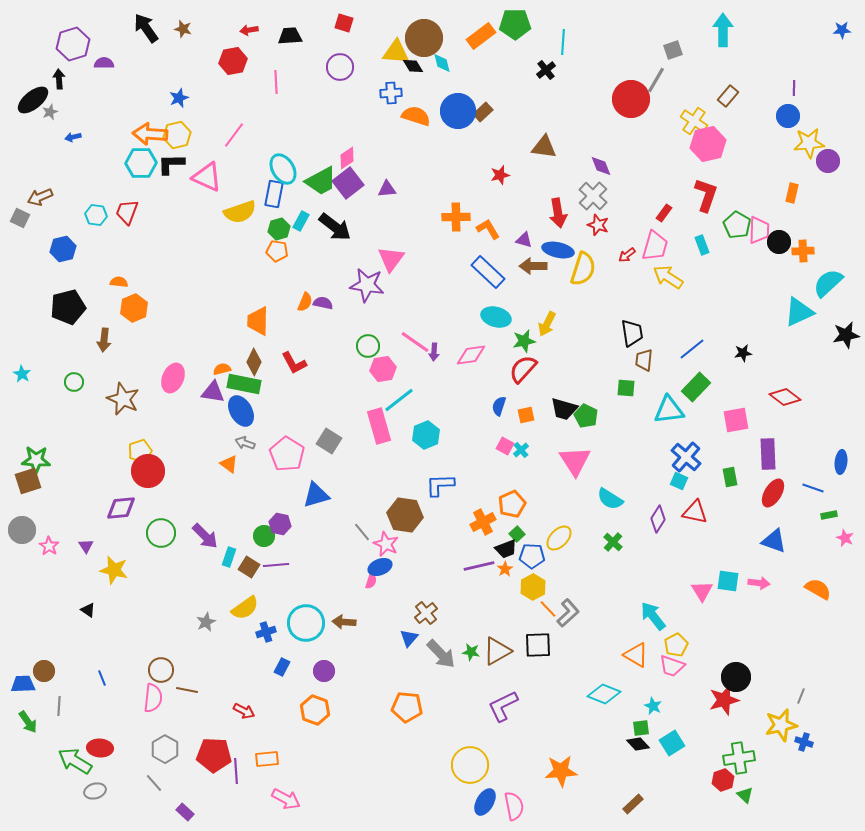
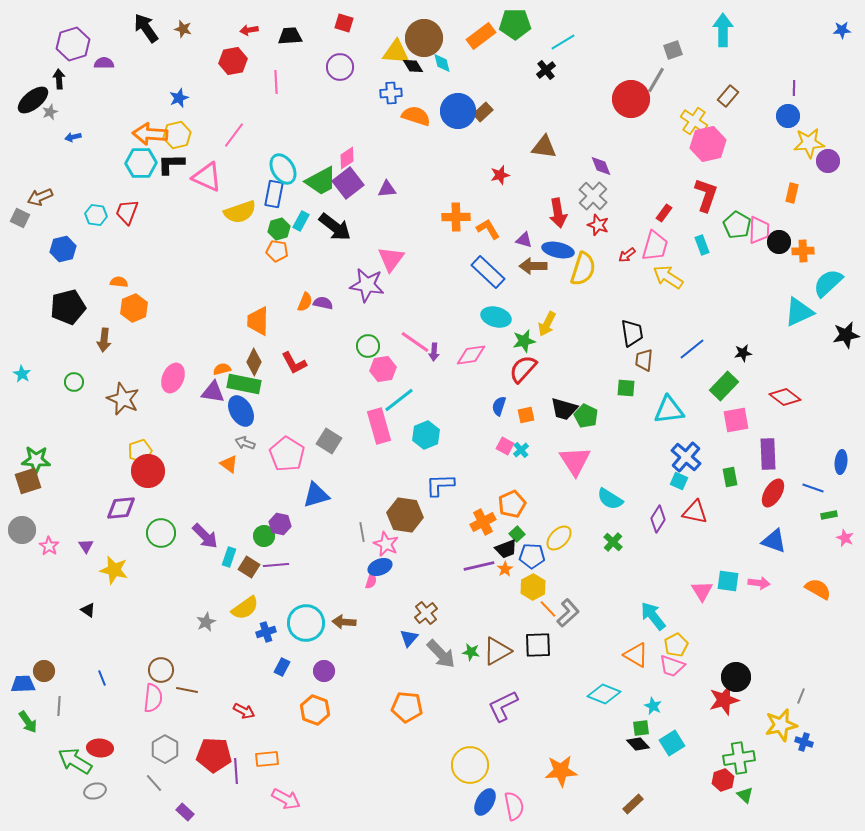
cyan line at (563, 42): rotated 55 degrees clockwise
green rectangle at (696, 387): moved 28 px right, 1 px up
gray line at (362, 532): rotated 30 degrees clockwise
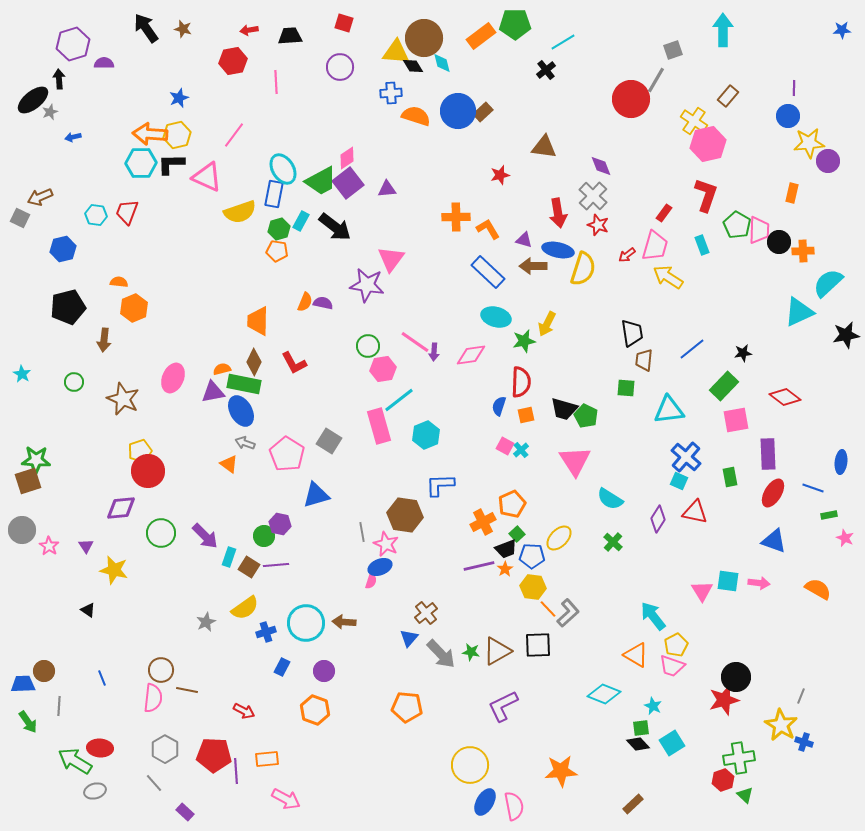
red semicircle at (523, 369): moved 2 px left, 13 px down; rotated 140 degrees clockwise
purple triangle at (213, 392): rotated 20 degrees counterclockwise
yellow hexagon at (533, 587): rotated 25 degrees counterclockwise
yellow star at (781, 725): rotated 28 degrees counterclockwise
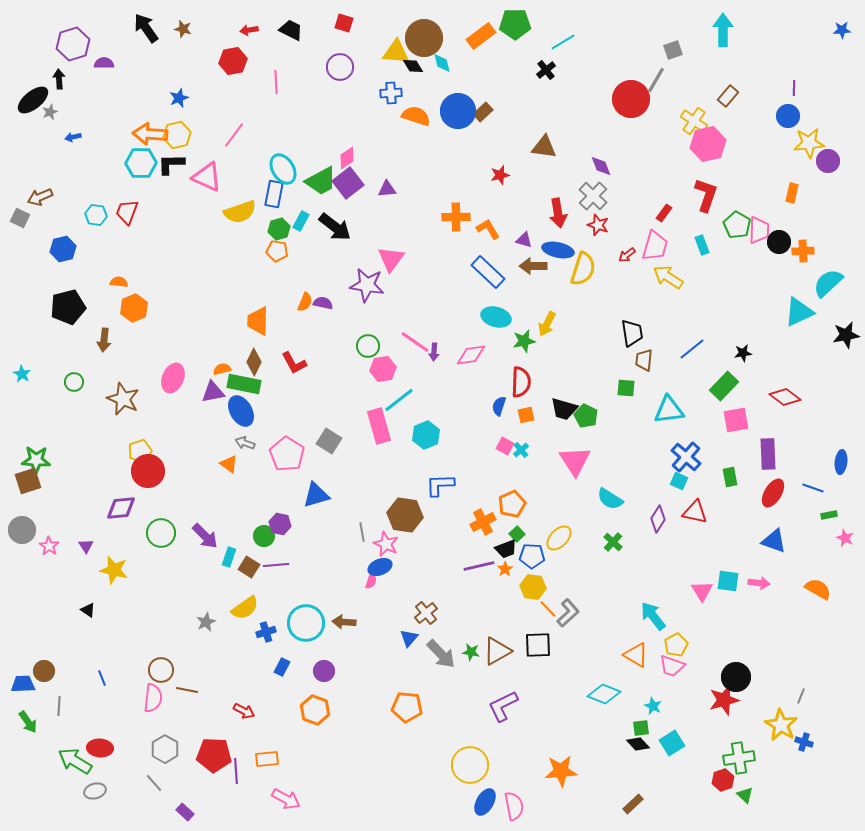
black trapezoid at (290, 36): moved 1 px right, 6 px up; rotated 30 degrees clockwise
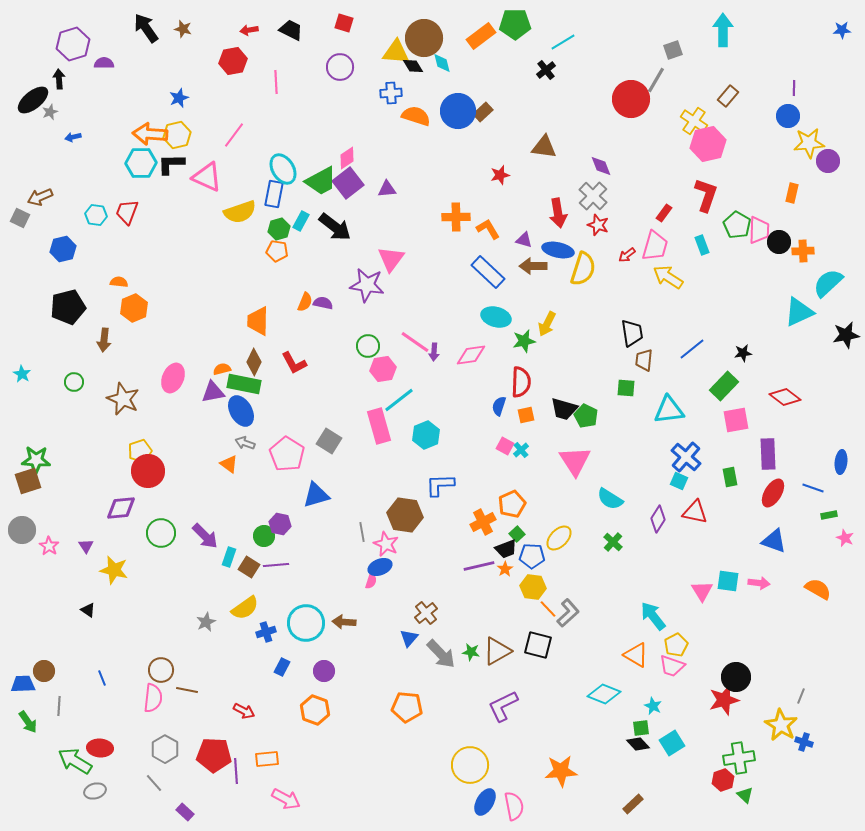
black square at (538, 645): rotated 16 degrees clockwise
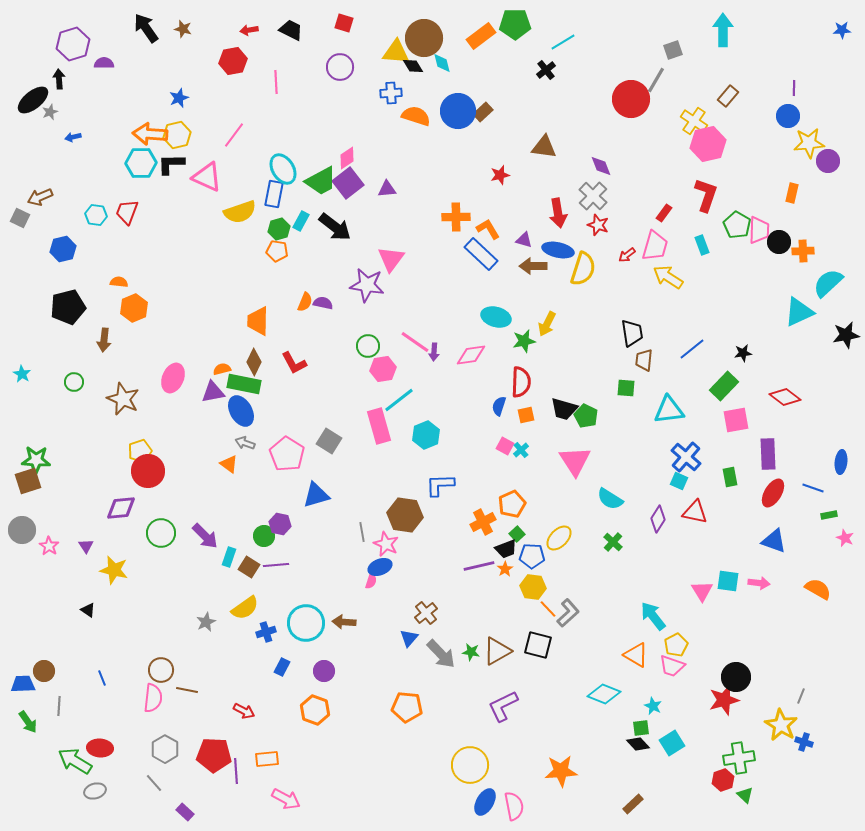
blue rectangle at (488, 272): moved 7 px left, 18 px up
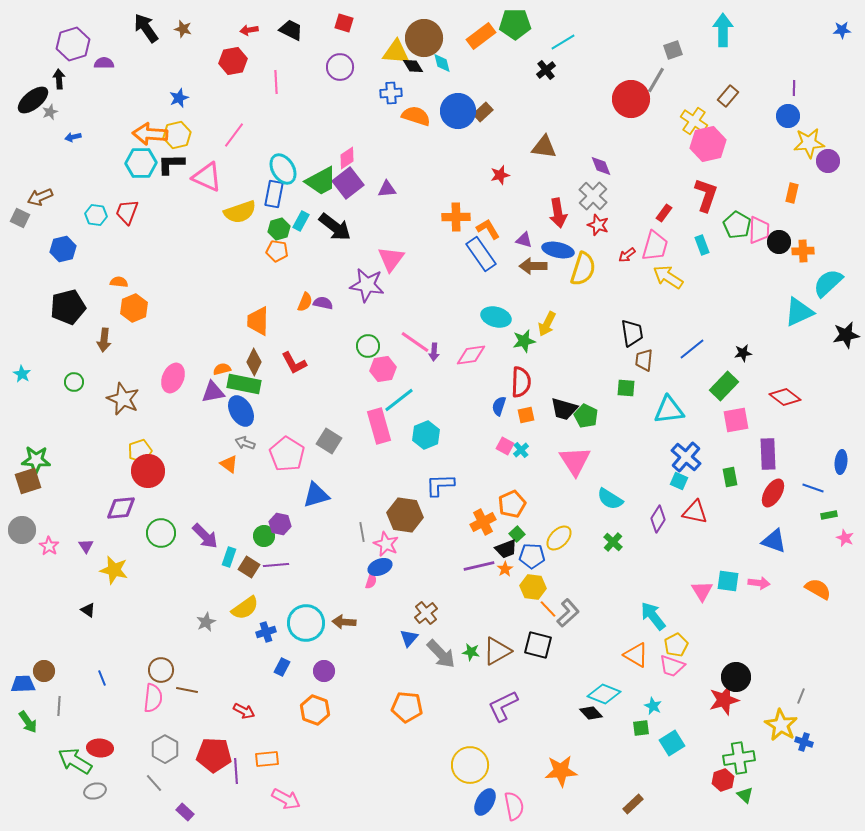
blue rectangle at (481, 254): rotated 12 degrees clockwise
black diamond at (638, 744): moved 47 px left, 31 px up
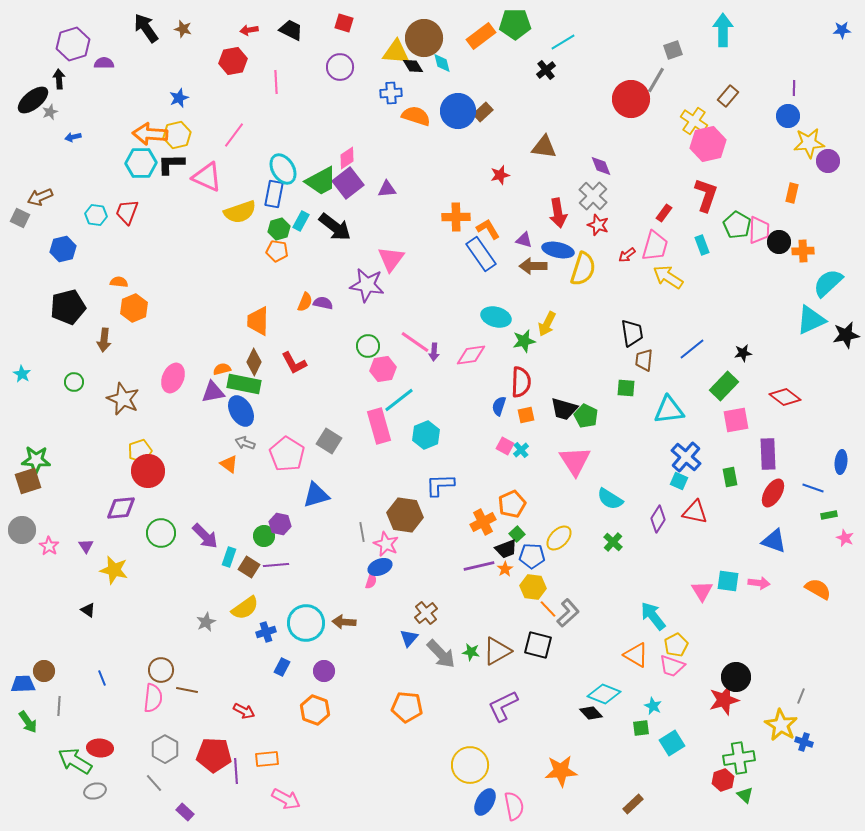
cyan triangle at (799, 312): moved 12 px right, 8 px down
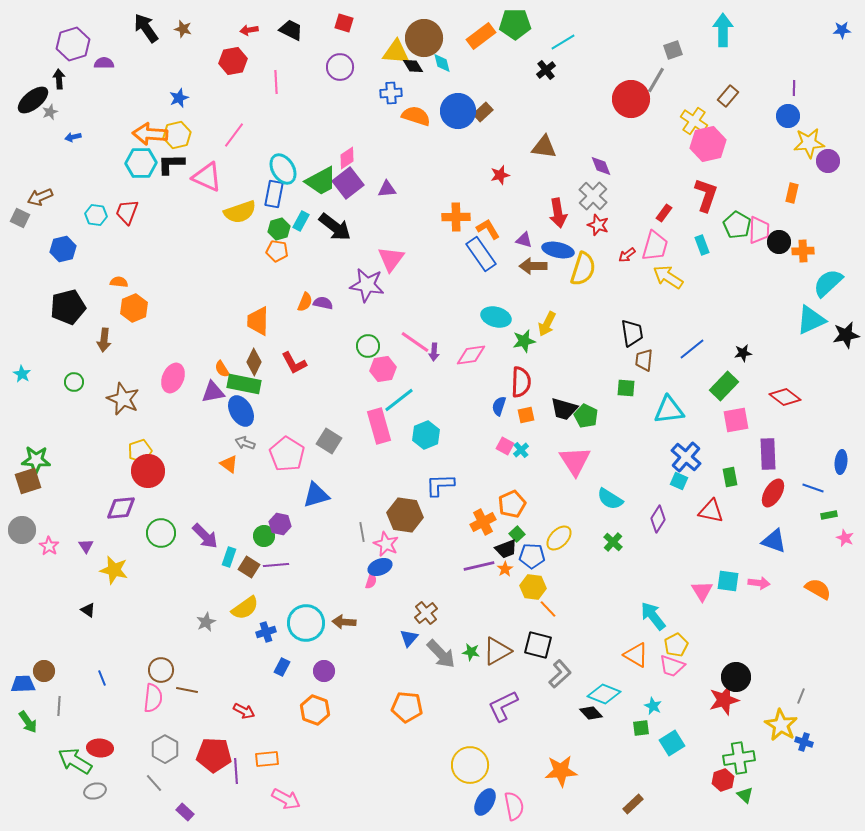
orange semicircle at (222, 369): rotated 108 degrees counterclockwise
red triangle at (695, 512): moved 16 px right, 1 px up
gray L-shape at (568, 613): moved 8 px left, 61 px down
